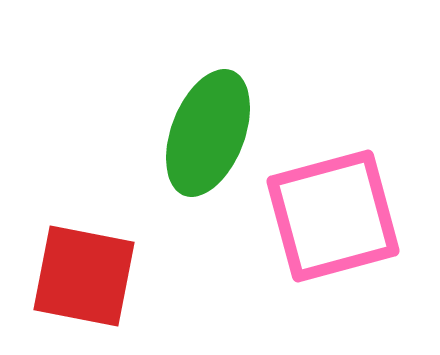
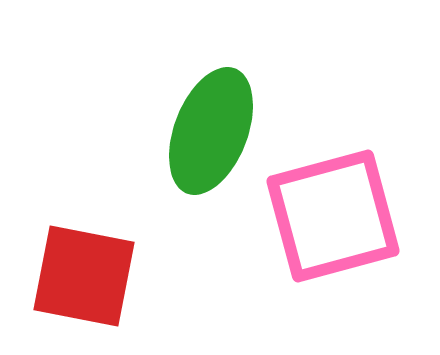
green ellipse: moved 3 px right, 2 px up
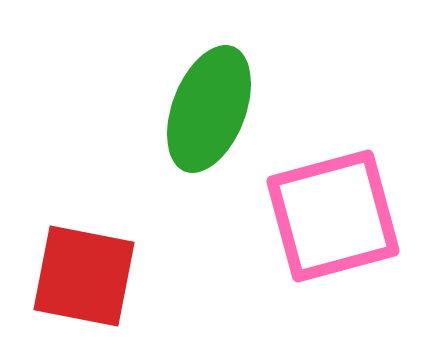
green ellipse: moved 2 px left, 22 px up
